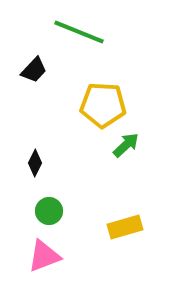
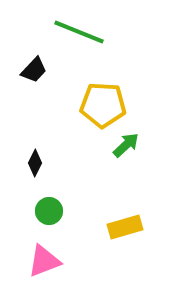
pink triangle: moved 5 px down
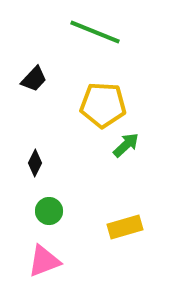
green line: moved 16 px right
black trapezoid: moved 9 px down
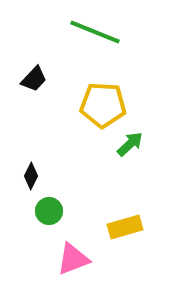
green arrow: moved 4 px right, 1 px up
black diamond: moved 4 px left, 13 px down
pink triangle: moved 29 px right, 2 px up
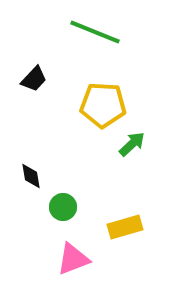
green arrow: moved 2 px right
black diamond: rotated 36 degrees counterclockwise
green circle: moved 14 px right, 4 px up
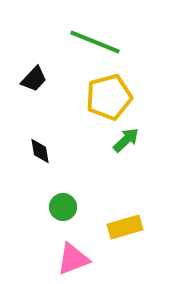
green line: moved 10 px down
yellow pentagon: moved 6 px right, 8 px up; rotated 18 degrees counterclockwise
green arrow: moved 6 px left, 4 px up
black diamond: moved 9 px right, 25 px up
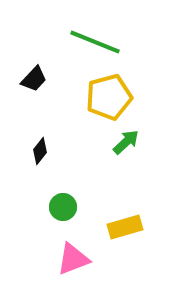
green arrow: moved 2 px down
black diamond: rotated 48 degrees clockwise
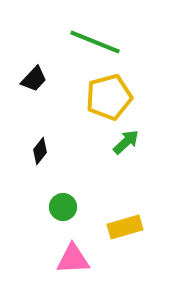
pink triangle: rotated 18 degrees clockwise
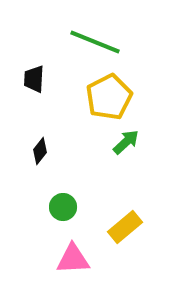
black trapezoid: rotated 140 degrees clockwise
yellow pentagon: rotated 12 degrees counterclockwise
yellow rectangle: rotated 24 degrees counterclockwise
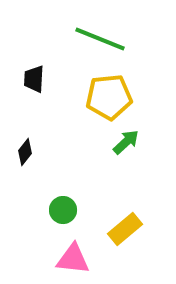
green line: moved 5 px right, 3 px up
yellow pentagon: rotated 21 degrees clockwise
black diamond: moved 15 px left, 1 px down
green circle: moved 3 px down
yellow rectangle: moved 2 px down
pink triangle: rotated 9 degrees clockwise
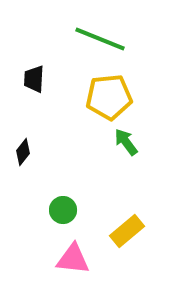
green arrow: rotated 84 degrees counterclockwise
black diamond: moved 2 px left
yellow rectangle: moved 2 px right, 2 px down
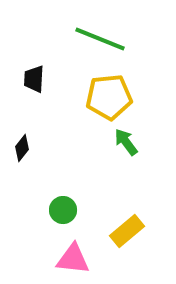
black diamond: moved 1 px left, 4 px up
